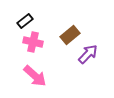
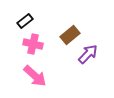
pink cross: moved 2 px down
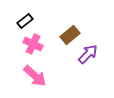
pink cross: rotated 12 degrees clockwise
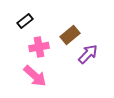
pink cross: moved 6 px right, 3 px down; rotated 36 degrees counterclockwise
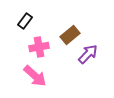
black rectangle: rotated 14 degrees counterclockwise
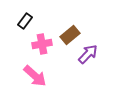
pink cross: moved 3 px right, 3 px up
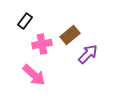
pink arrow: moved 1 px left, 1 px up
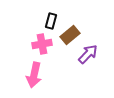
black rectangle: moved 26 px right; rotated 21 degrees counterclockwise
pink arrow: rotated 60 degrees clockwise
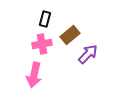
black rectangle: moved 6 px left, 2 px up
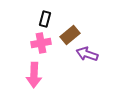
pink cross: moved 1 px left, 1 px up
purple arrow: moved 1 px left; rotated 115 degrees counterclockwise
pink arrow: rotated 10 degrees counterclockwise
